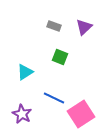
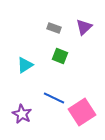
gray rectangle: moved 2 px down
green square: moved 1 px up
cyan triangle: moved 7 px up
pink square: moved 1 px right, 2 px up
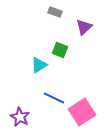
gray rectangle: moved 1 px right, 16 px up
green square: moved 6 px up
cyan triangle: moved 14 px right
purple star: moved 2 px left, 3 px down
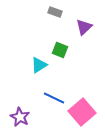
pink square: rotated 8 degrees counterclockwise
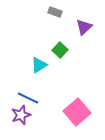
green square: rotated 21 degrees clockwise
blue line: moved 26 px left
pink square: moved 5 px left
purple star: moved 1 px right, 2 px up; rotated 24 degrees clockwise
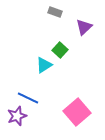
cyan triangle: moved 5 px right
purple star: moved 4 px left, 1 px down
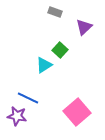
purple star: rotated 30 degrees clockwise
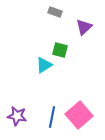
green square: rotated 28 degrees counterclockwise
blue line: moved 24 px right, 19 px down; rotated 75 degrees clockwise
pink square: moved 2 px right, 3 px down
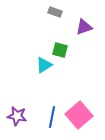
purple triangle: rotated 24 degrees clockwise
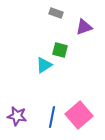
gray rectangle: moved 1 px right, 1 px down
